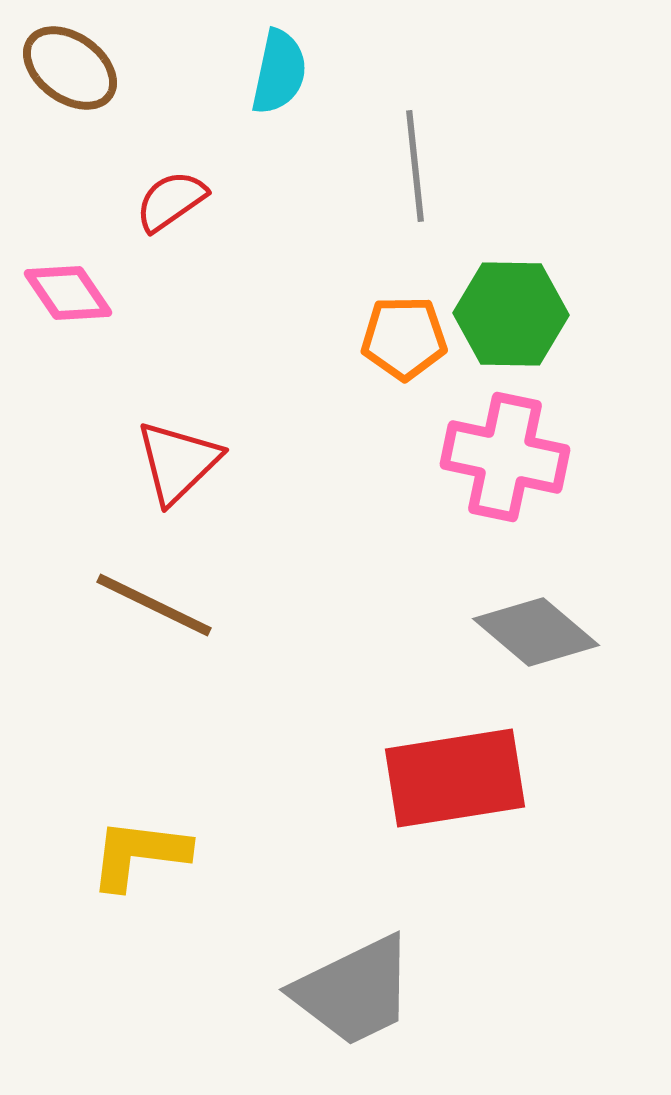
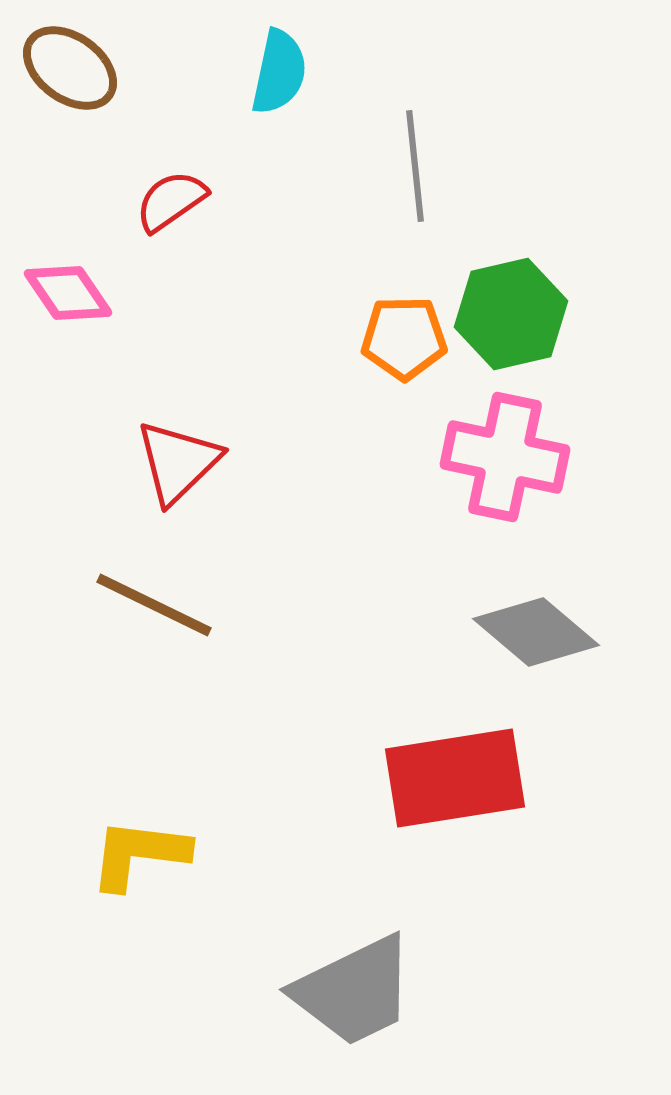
green hexagon: rotated 14 degrees counterclockwise
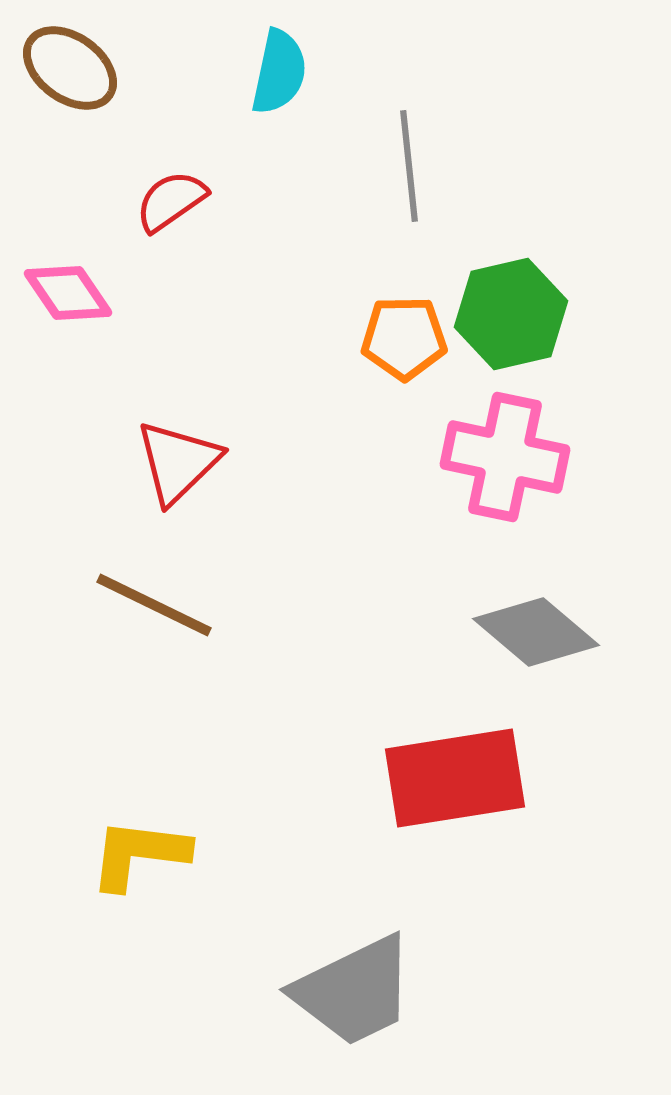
gray line: moved 6 px left
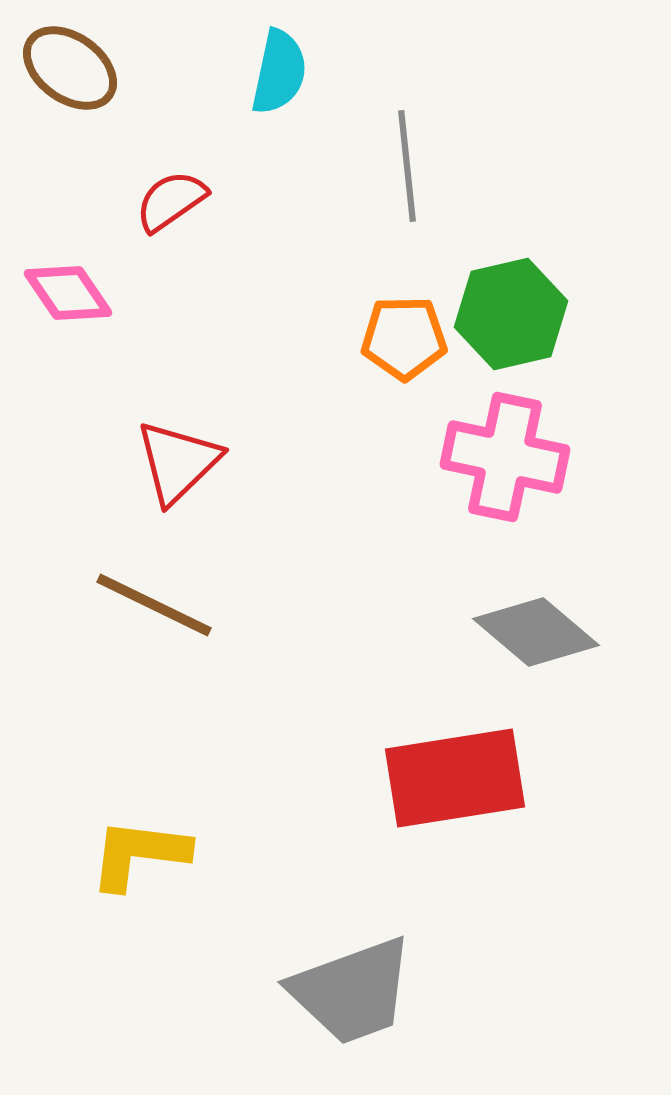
gray line: moved 2 px left
gray trapezoid: moved 2 px left; rotated 6 degrees clockwise
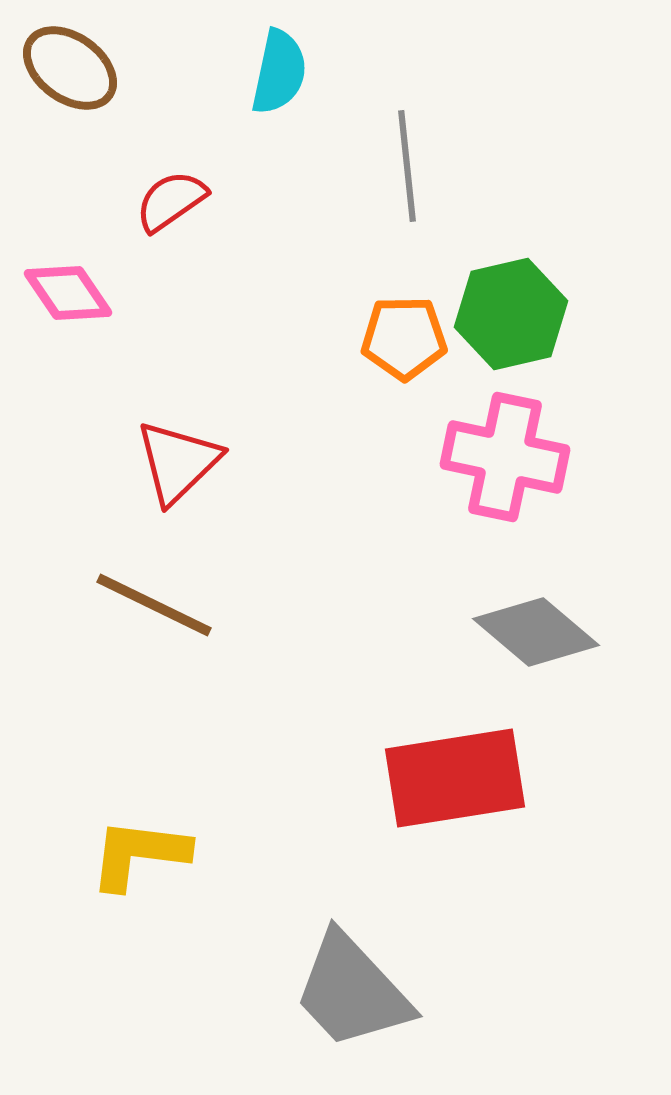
gray trapezoid: rotated 67 degrees clockwise
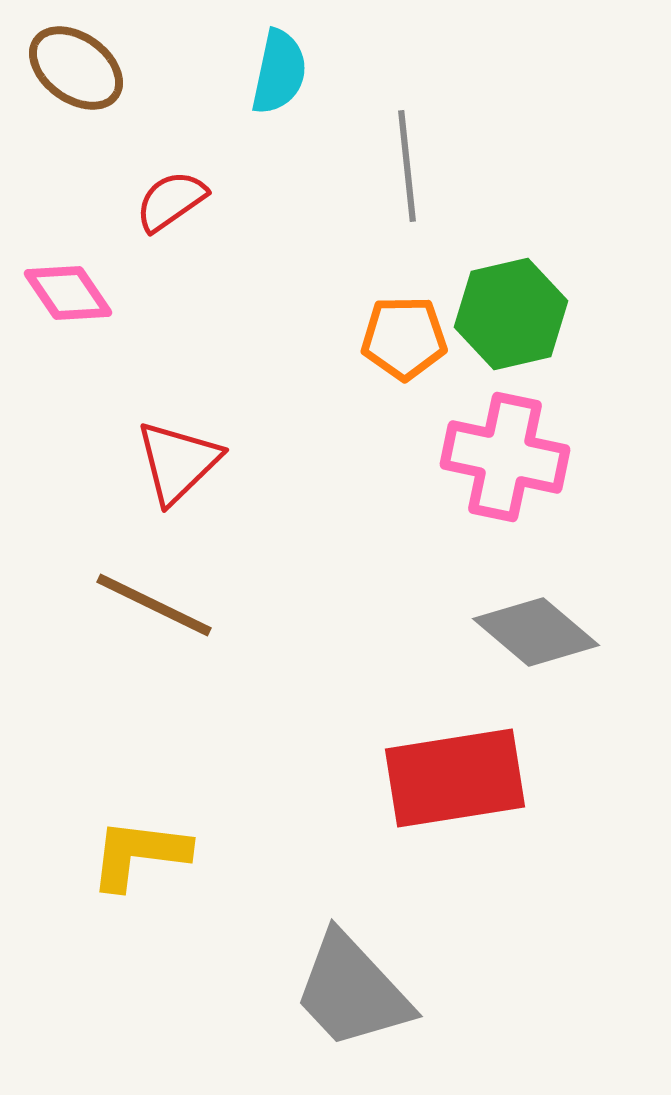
brown ellipse: moved 6 px right
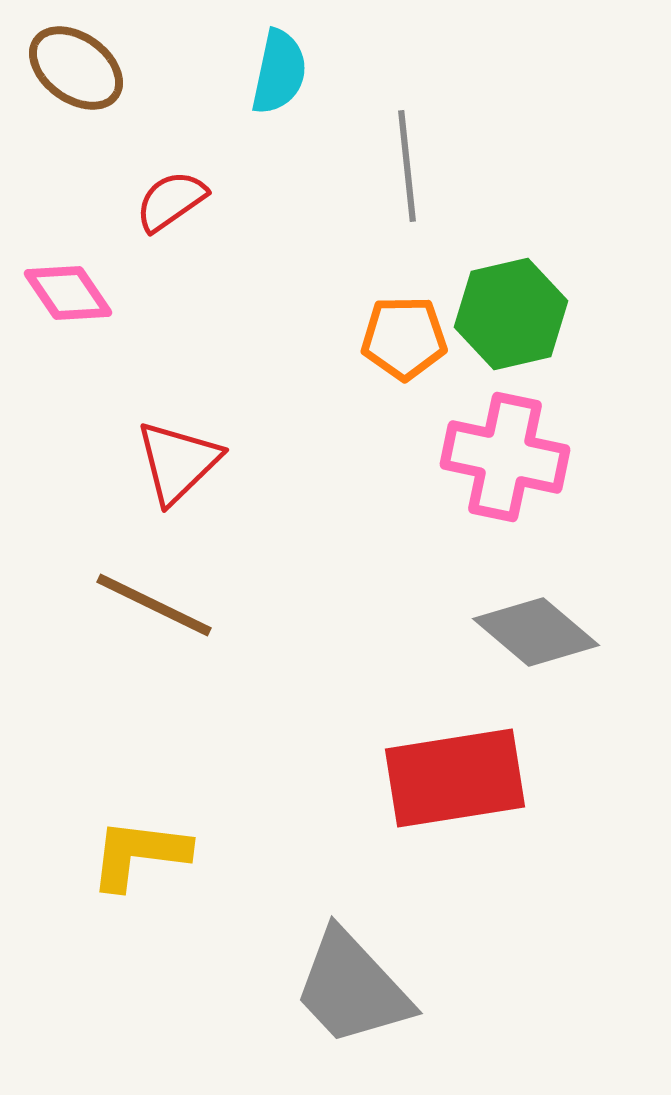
gray trapezoid: moved 3 px up
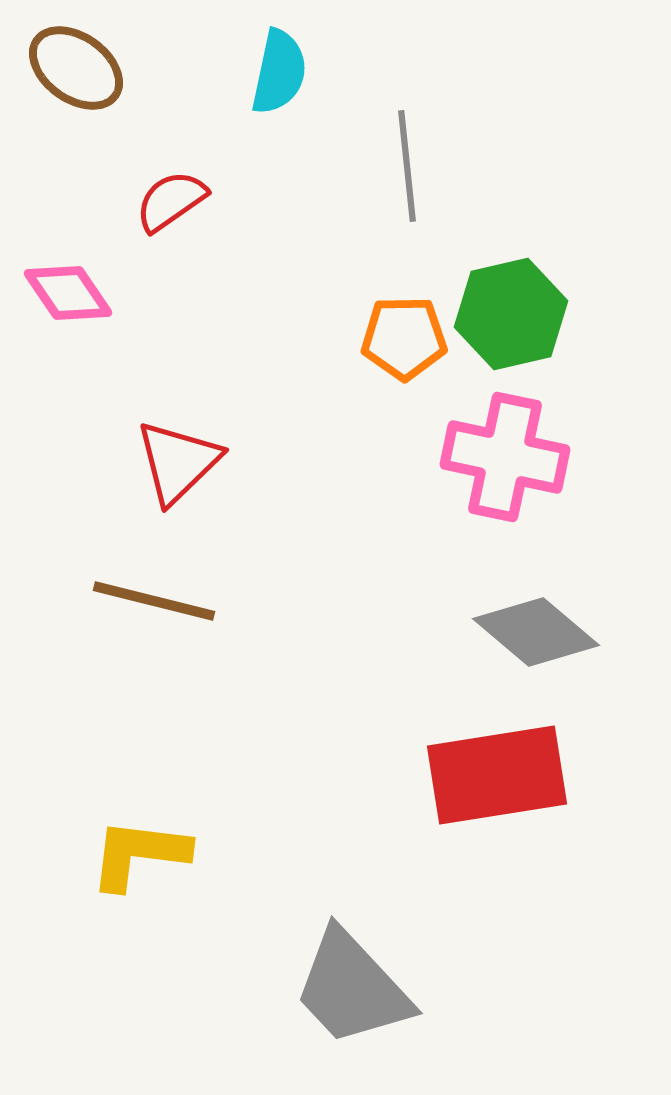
brown line: moved 4 px up; rotated 12 degrees counterclockwise
red rectangle: moved 42 px right, 3 px up
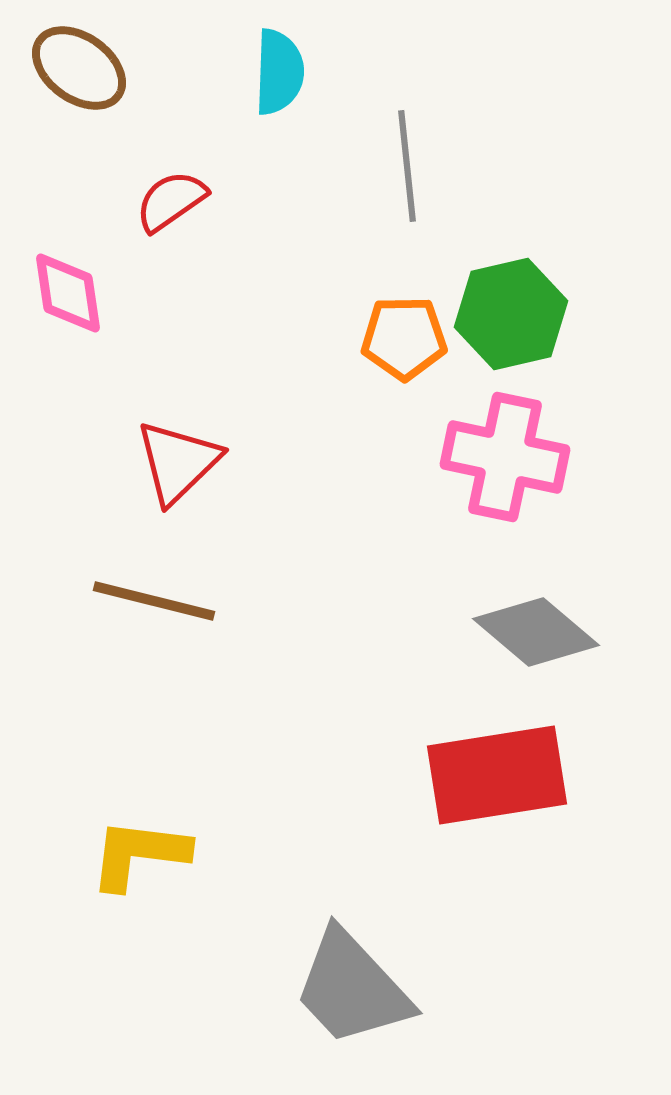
brown ellipse: moved 3 px right
cyan semicircle: rotated 10 degrees counterclockwise
pink diamond: rotated 26 degrees clockwise
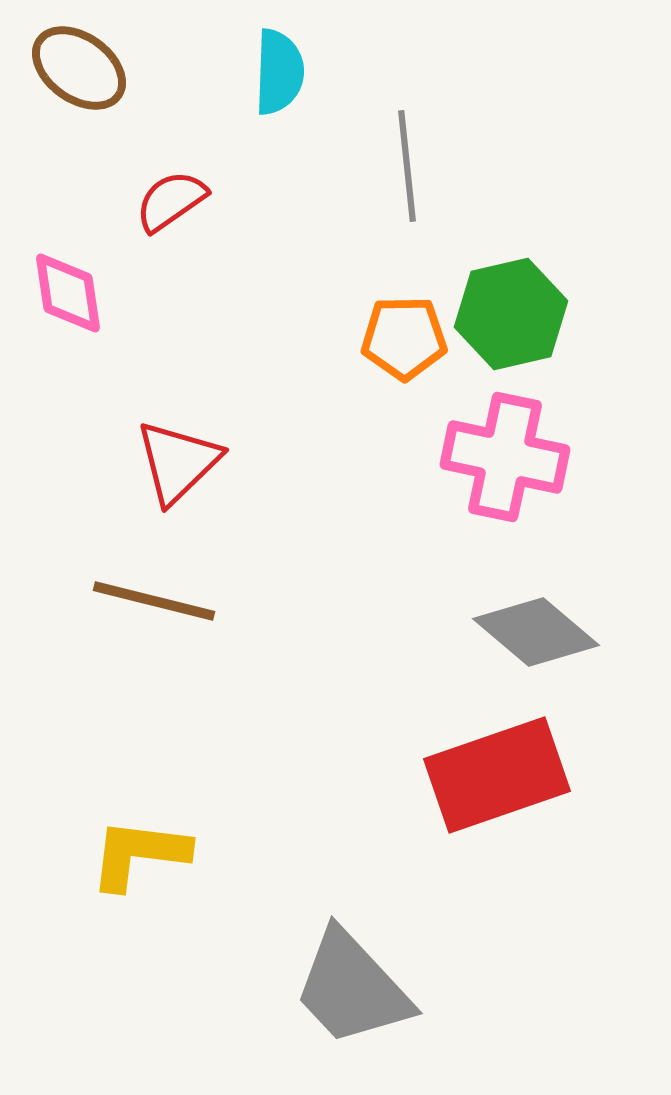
red rectangle: rotated 10 degrees counterclockwise
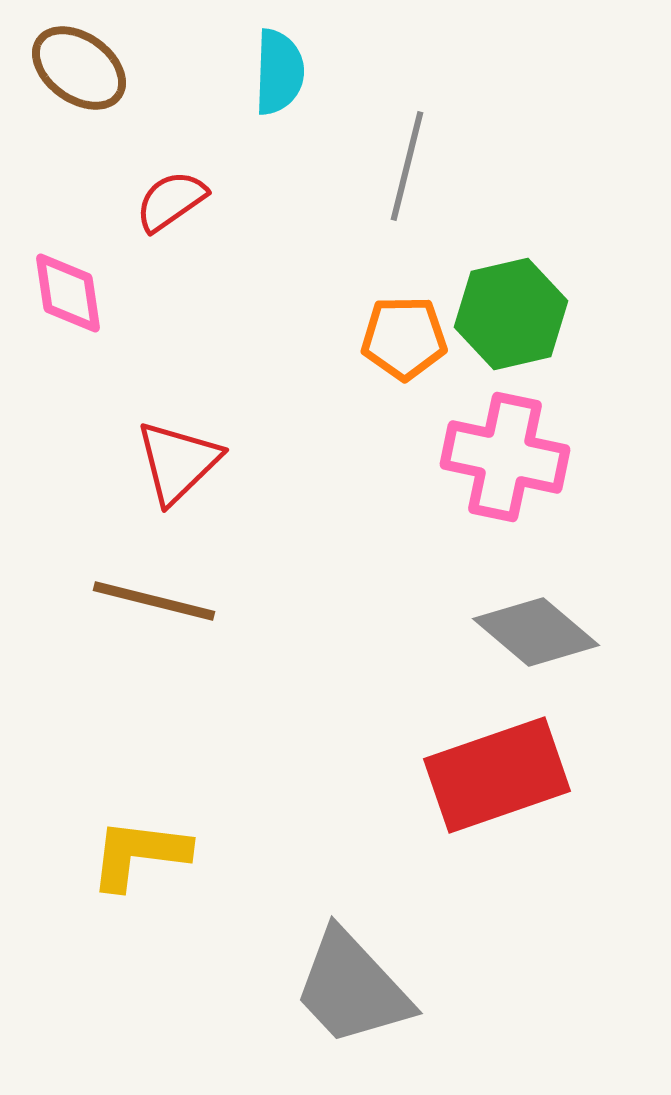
gray line: rotated 20 degrees clockwise
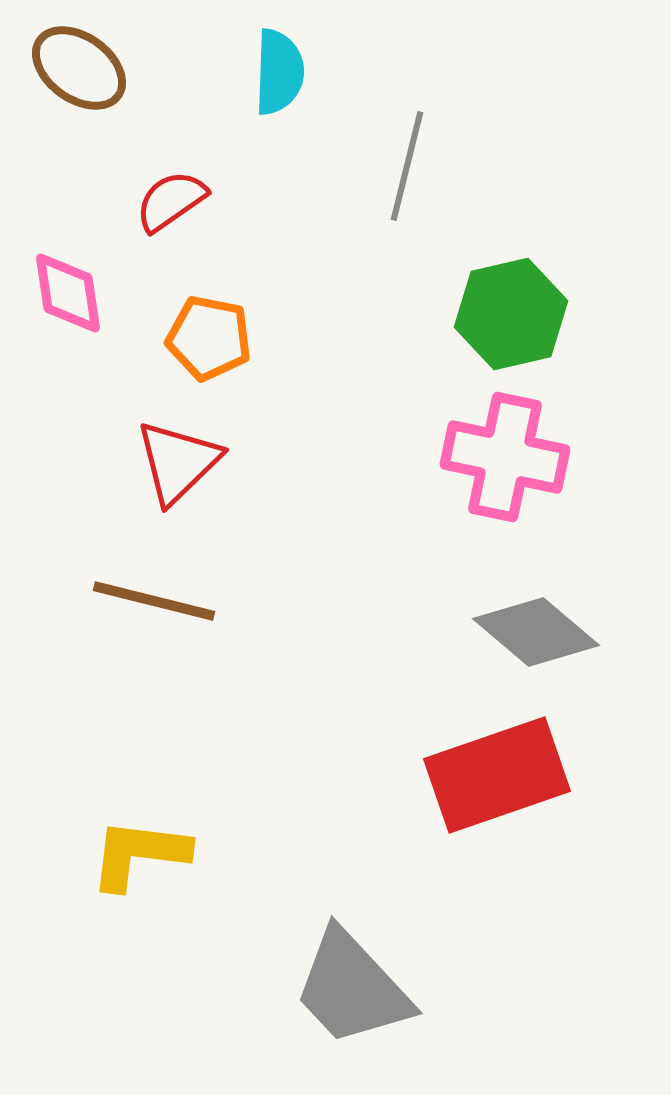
orange pentagon: moved 195 px left; rotated 12 degrees clockwise
